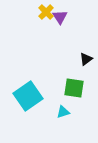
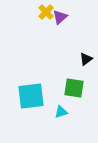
purple triangle: rotated 21 degrees clockwise
cyan square: moved 3 px right; rotated 28 degrees clockwise
cyan triangle: moved 2 px left
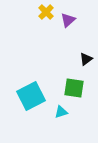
purple triangle: moved 8 px right, 3 px down
cyan square: rotated 20 degrees counterclockwise
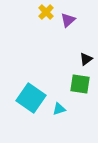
green square: moved 6 px right, 4 px up
cyan square: moved 2 px down; rotated 28 degrees counterclockwise
cyan triangle: moved 2 px left, 3 px up
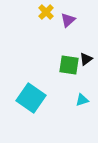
green square: moved 11 px left, 19 px up
cyan triangle: moved 23 px right, 9 px up
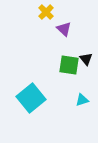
purple triangle: moved 4 px left, 9 px down; rotated 35 degrees counterclockwise
black triangle: rotated 32 degrees counterclockwise
cyan square: rotated 16 degrees clockwise
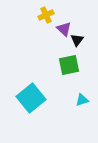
yellow cross: moved 3 px down; rotated 21 degrees clockwise
black triangle: moved 9 px left, 19 px up; rotated 16 degrees clockwise
green square: rotated 20 degrees counterclockwise
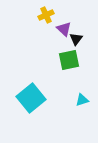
black triangle: moved 1 px left, 1 px up
green square: moved 5 px up
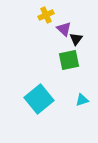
cyan square: moved 8 px right, 1 px down
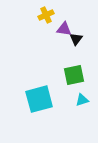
purple triangle: rotated 35 degrees counterclockwise
green square: moved 5 px right, 15 px down
cyan square: rotated 24 degrees clockwise
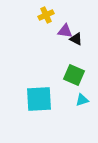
purple triangle: moved 1 px right, 2 px down
black triangle: rotated 40 degrees counterclockwise
green square: rotated 35 degrees clockwise
cyan square: rotated 12 degrees clockwise
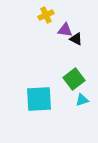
purple triangle: moved 1 px up
green square: moved 4 px down; rotated 30 degrees clockwise
